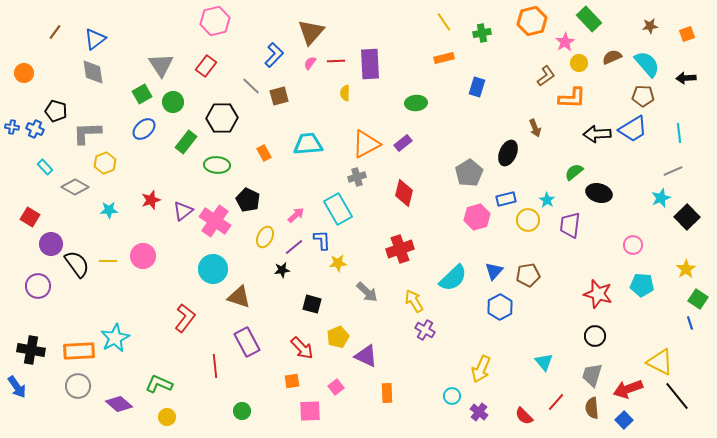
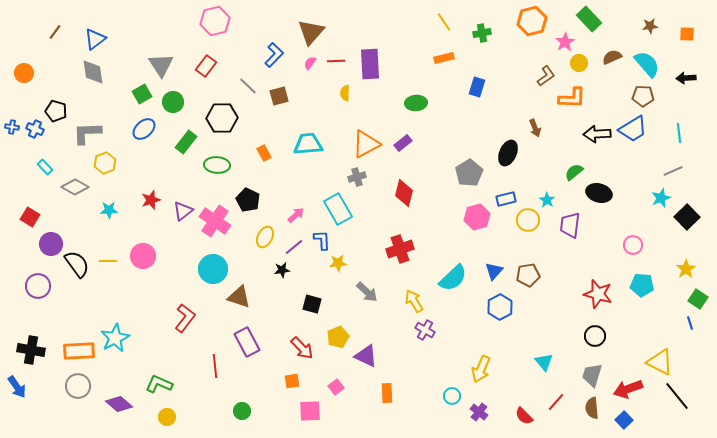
orange square at (687, 34): rotated 21 degrees clockwise
gray line at (251, 86): moved 3 px left
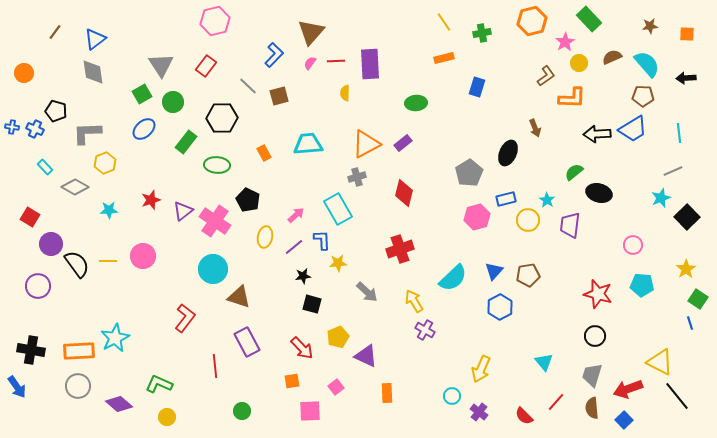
yellow ellipse at (265, 237): rotated 15 degrees counterclockwise
black star at (282, 270): moved 21 px right, 6 px down
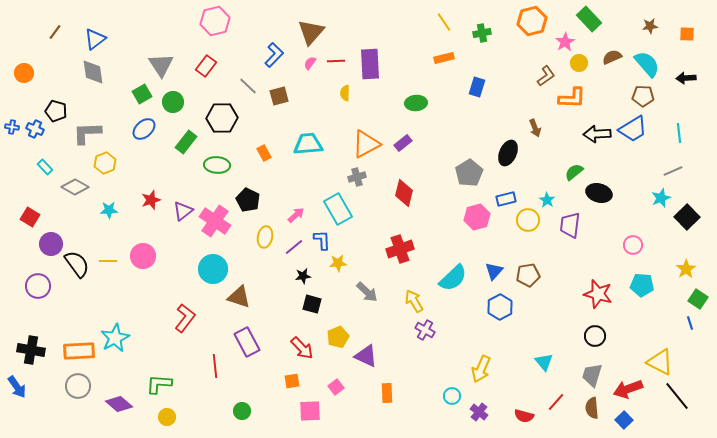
green L-shape at (159, 384): rotated 20 degrees counterclockwise
red semicircle at (524, 416): rotated 30 degrees counterclockwise
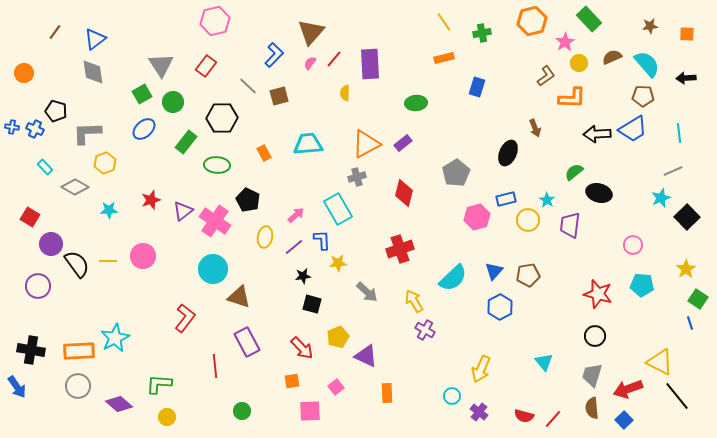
red line at (336, 61): moved 2 px left, 2 px up; rotated 48 degrees counterclockwise
gray pentagon at (469, 173): moved 13 px left
red line at (556, 402): moved 3 px left, 17 px down
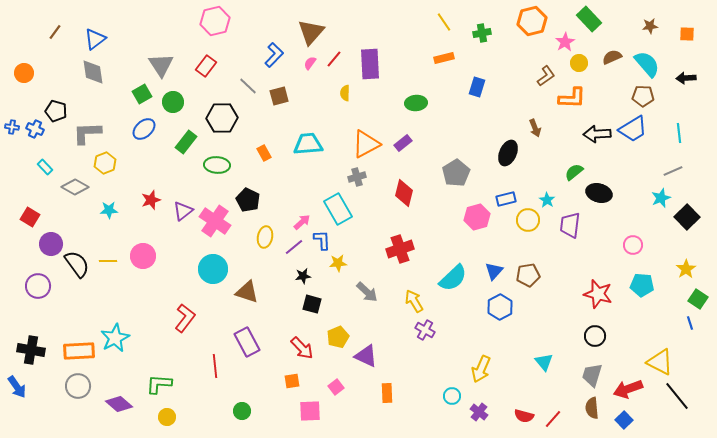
pink arrow at (296, 215): moved 6 px right, 7 px down
brown triangle at (239, 297): moved 8 px right, 5 px up
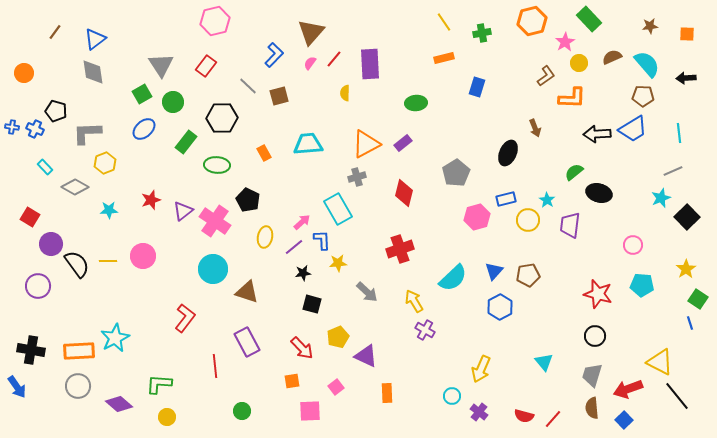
black star at (303, 276): moved 3 px up
